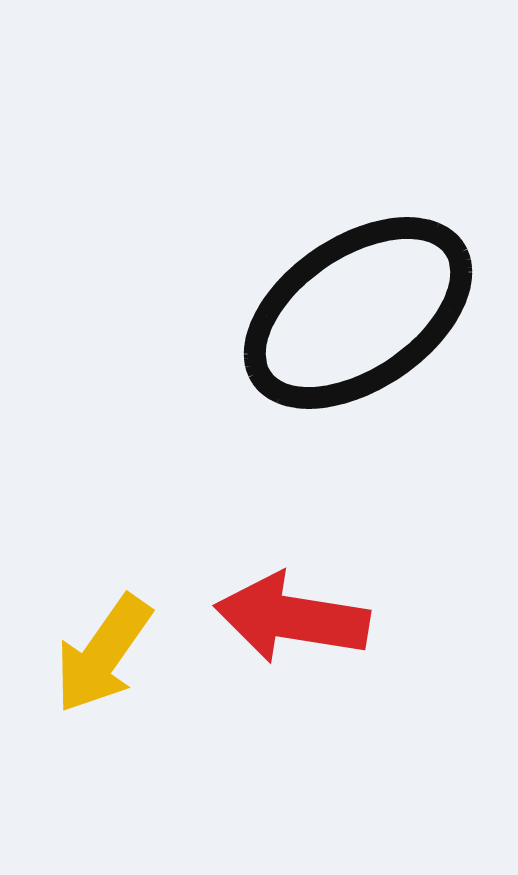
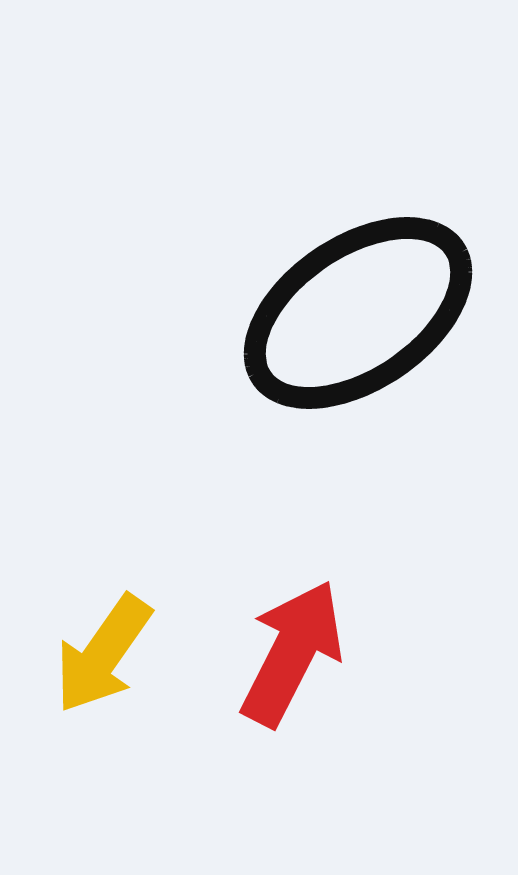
red arrow: moved 35 px down; rotated 108 degrees clockwise
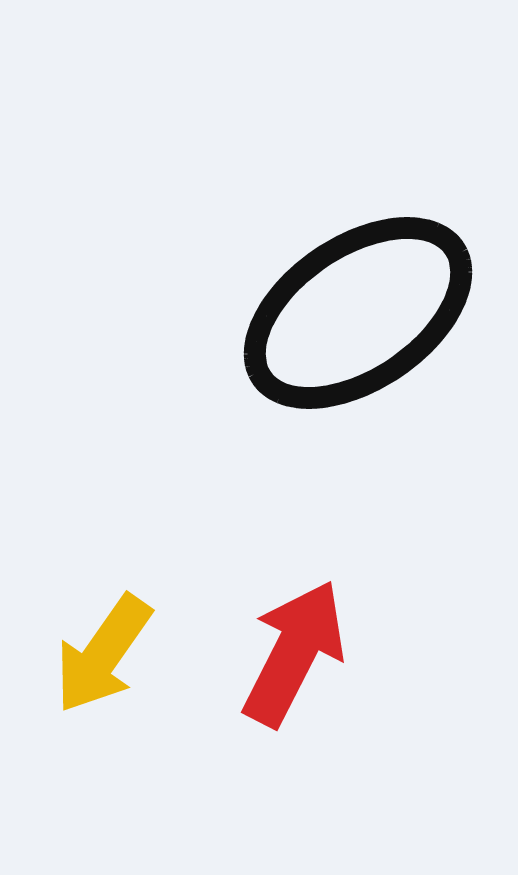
red arrow: moved 2 px right
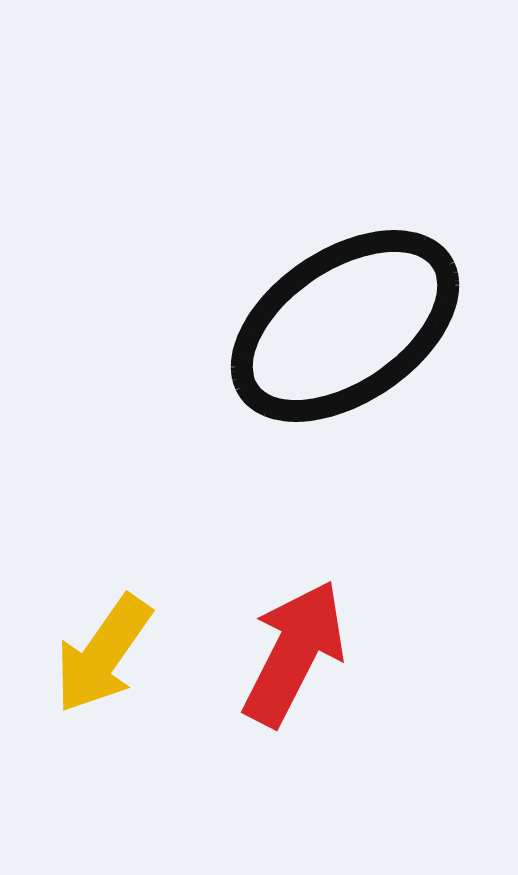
black ellipse: moved 13 px left, 13 px down
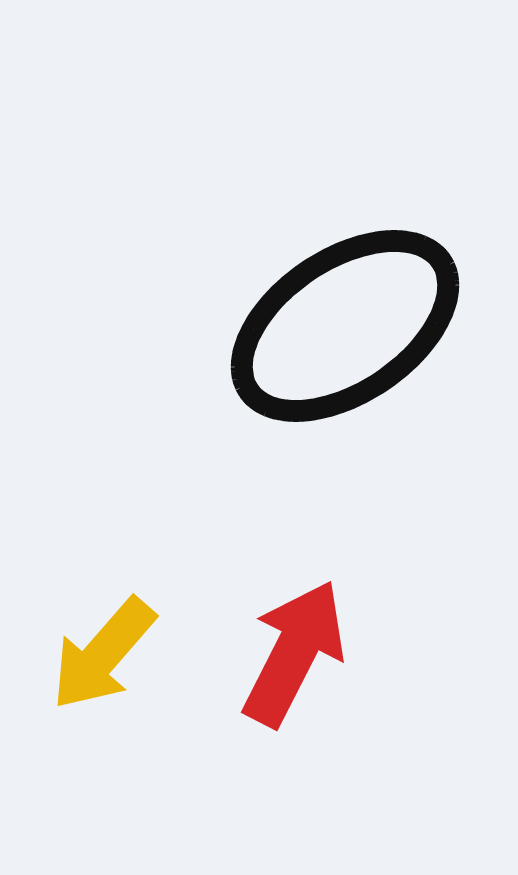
yellow arrow: rotated 6 degrees clockwise
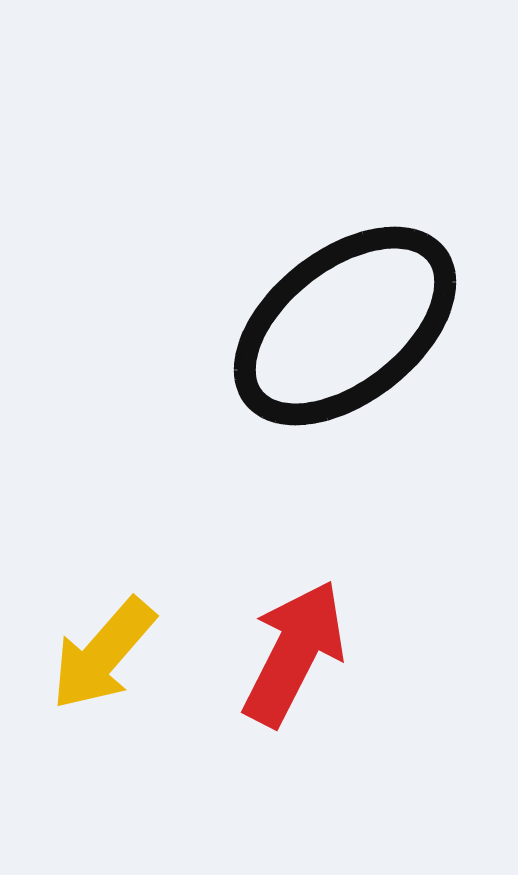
black ellipse: rotated 4 degrees counterclockwise
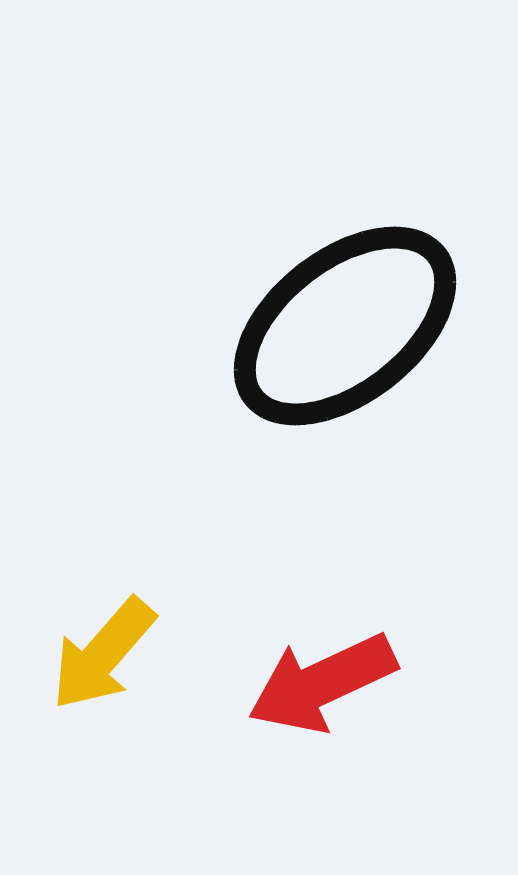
red arrow: moved 28 px right, 30 px down; rotated 142 degrees counterclockwise
